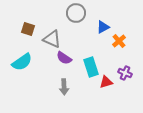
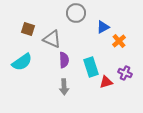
purple semicircle: moved 2 px down; rotated 126 degrees counterclockwise
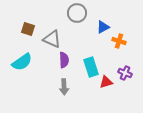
gray circle: moved 1 px right
orange cross: rotated 32 degrees counterclockwise
